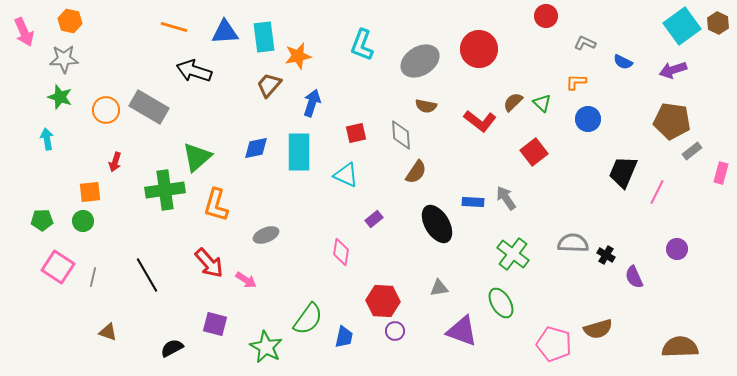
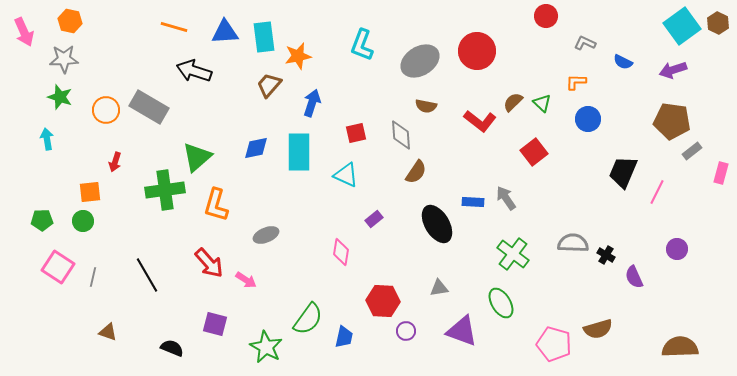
red circle at (479, 49): moved 2 px left, 2 px down
purple circle at (395, 331): moved 11 px right
black semicircle at (172, 348): rotated 50 degrees clockwise
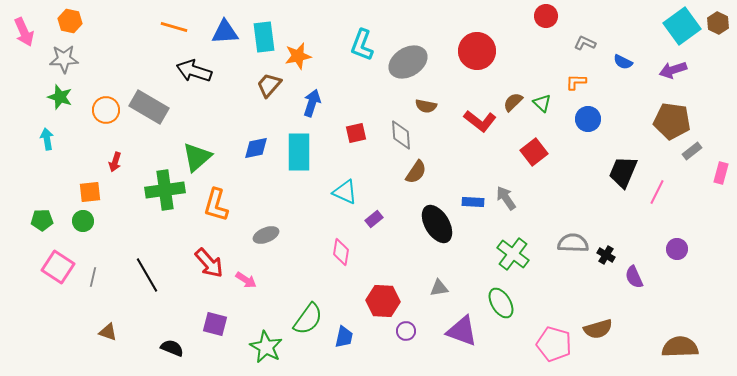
gray ellipse at (420, 61): moved 12 px left, 1 px down
cyan triangle at (346, 175): moved 1 px left, 17 px down
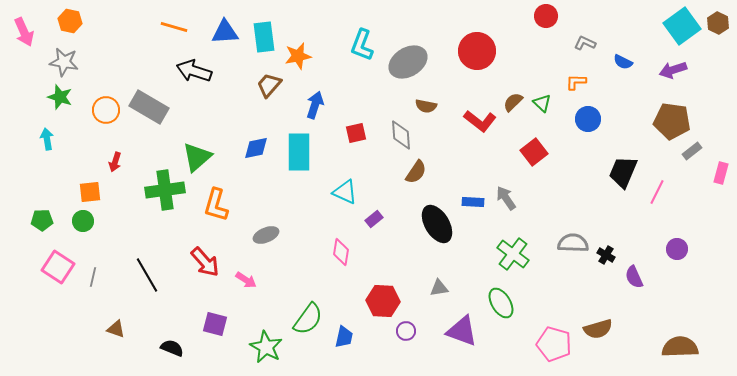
gray star at (64, 59): moved 3 px down; rotated 12 degrees clockwise
blue arrow at (312, 103): moved 3 px right, 2 px down
red arrow at (209, 263): moved 4 px left, 1 px up
brown triangle at (108, 332): moved 8 px right, 3 px up
